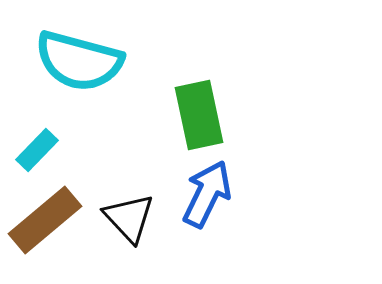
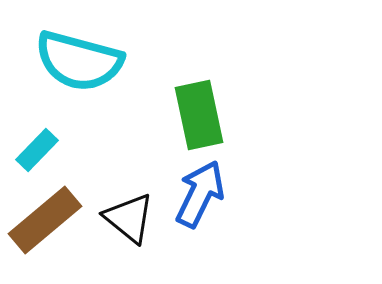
blue arrow: moved 7 px left
black triangle: rotated 8 degrees counterclockwise
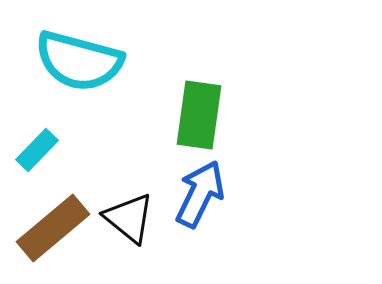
green rectangle: rotated 20 degrees clockwise
brown rectangle: moved 8 px right, 8 px down
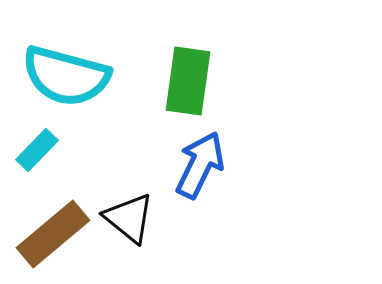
cyan semicircle: moved 13 px left, 15 px down
green rectangle: moved 11 px left, 34 px up
blue arrow: moved 29 px up
brown rectangle: moved 6 px down
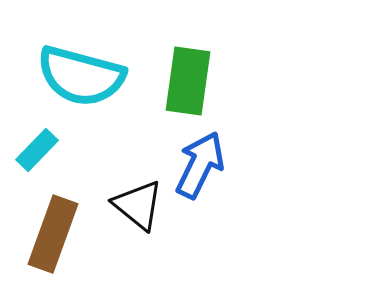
cyan semicircle: moved 15 px right
black triangle: moved 9 px right, 13 px up
brown rectangle: rotated 30 degrees counterclockwise
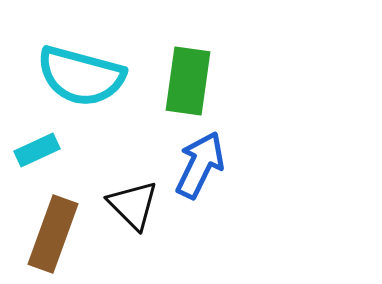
cyan rectangle: rotated 21 degrees clockwise
black triangle: moved 5 px left; rotated 6 degrees clockwise
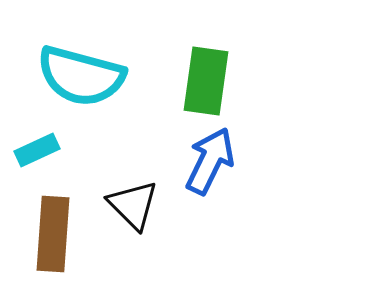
green rectangle: moved 18 px right
blue arrow: moved 10 px right, 4 px up
brown rectangle: rotated 16 degrees counterclockwise
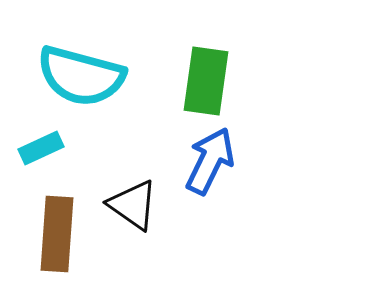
cyan rectangle: moved 4 px right, 2 px up
black triangle: rotated 10 degrees counterclockwise
brown rectangle: moved 4 px right
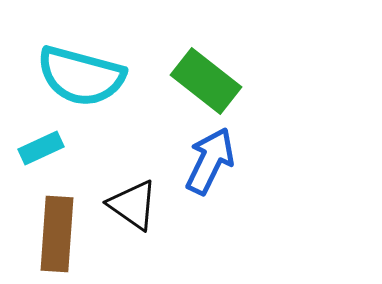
green rectangle: rotated 60 degrees counterclockwise
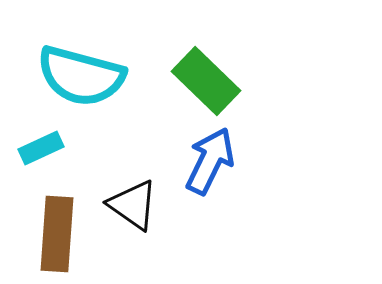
green rectangle: rotated 6 degrees clockwise
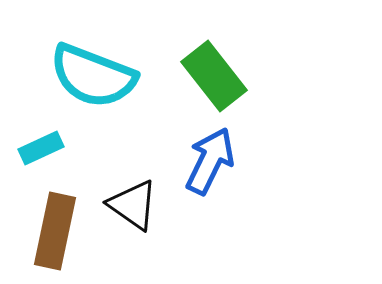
cyan semicircle: moved 12 px right; rotated 6 degrees clockwise
green rectangle: moved 8 px right, 5 px up; rotated 8 degrees clockwise
brown rectangle: moved 2 px left, 3 px up; rotated 8 degrees clockwise
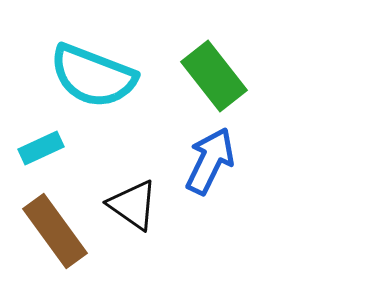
brown rectangle: rotated 48 degrees counterclockwise
